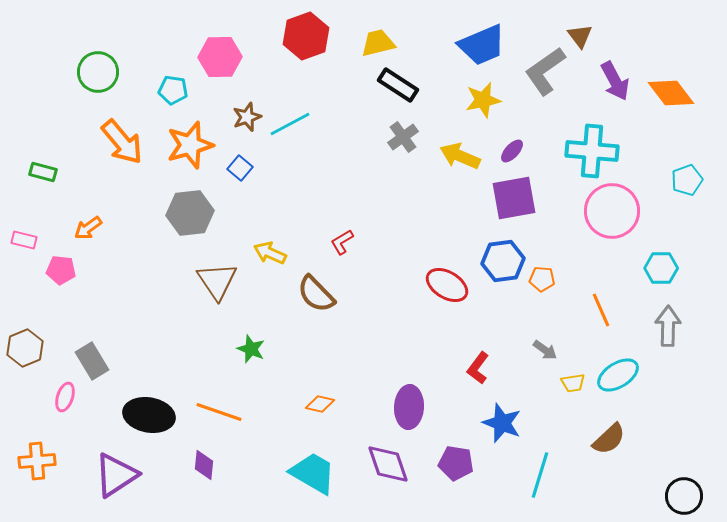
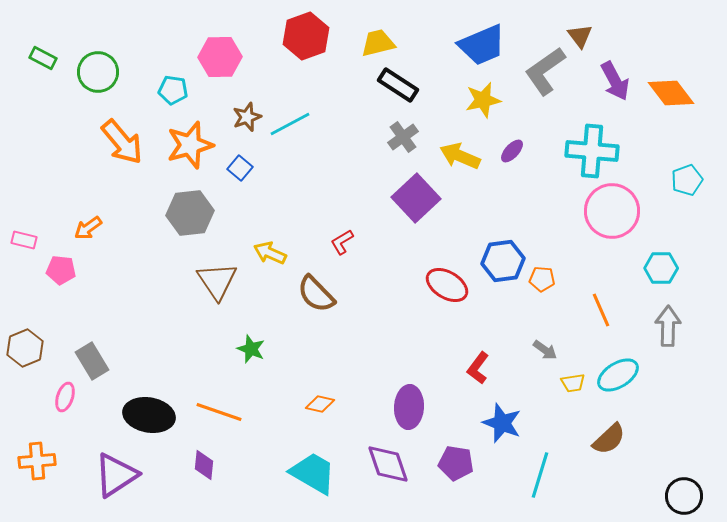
green rectangle at (43, 172): moved 114 px up; rotated 12 degrees clockwise
purple square at (514, 198): moved 98 px left; rotated 33 degrees counterclockwise
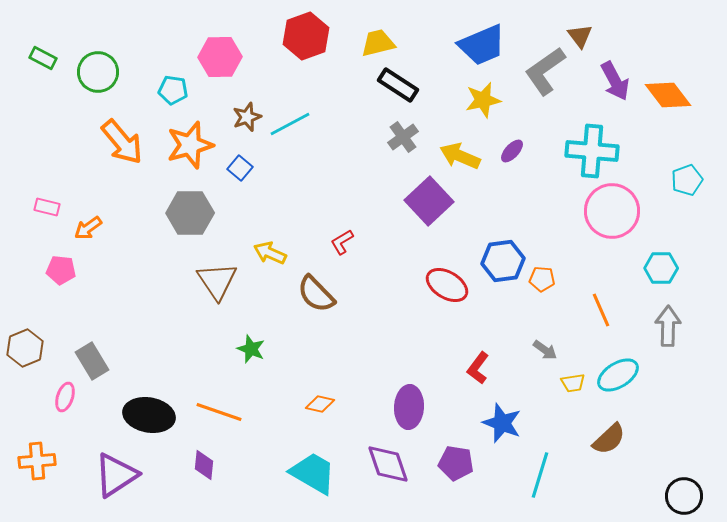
orange diamond at (671, 93): moved 3 px left, 2 px down
purple square at (416, 198): moved 13 px right, 3 px down
gray hexagon at (190, 213): rotated 6 degrees clockwise
pink rectangle at (24, 240): moved 23 px right, 33 px up
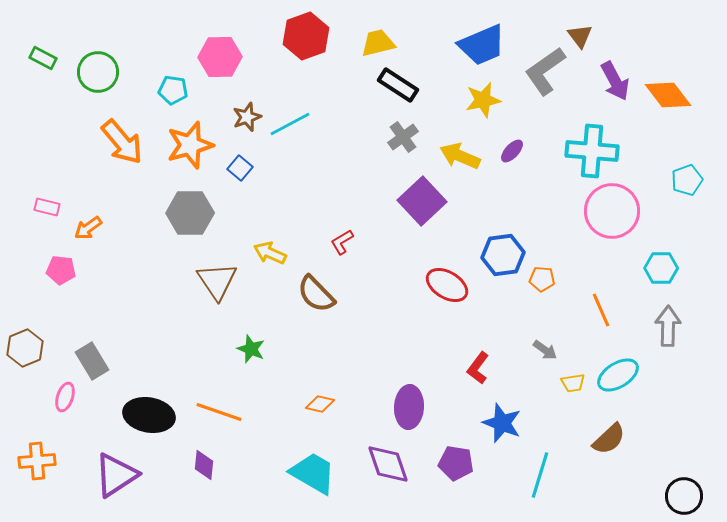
purple square at (429, 201): moved 7 px left
blue hexagon at (503, 261): moved 6 px up
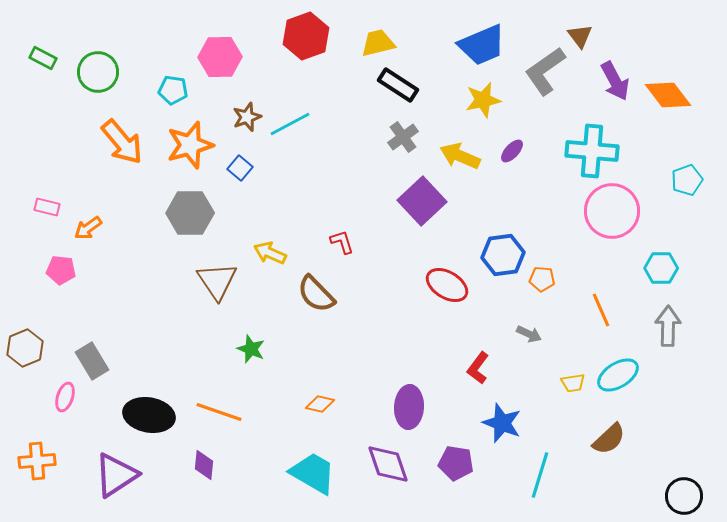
red L-shape at (342, 242): rotated 104 degrees clockwise
gray arrow at (545, 350): moved 16 px left, 16 px up; rotated 10 degrees counterclockwise
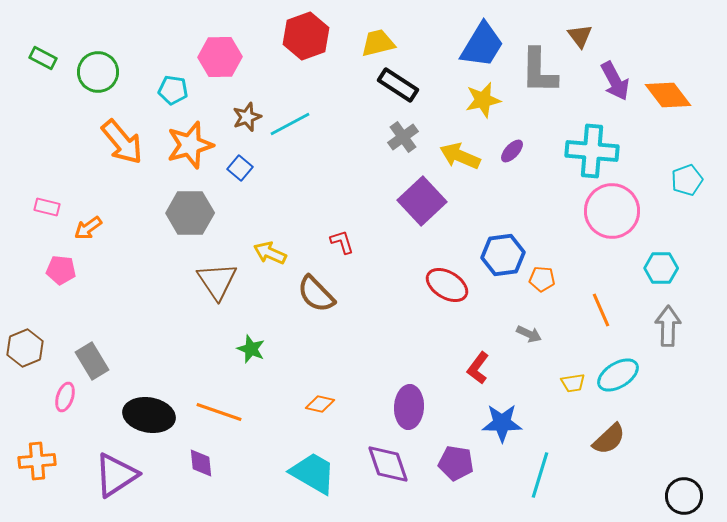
blue trapezoid at (482, 45): rotated 36 degrees counterclockwise
gray L-shape at (545, 71): moved 6 px left; rotated 54 degrees counterclockwise
blue star at (502, 423): rotated 21 degrees counterclockwise
purple diamond at (204, 465): moved 3 px left, 2 px up; rotated 12 degrees counterclockwise
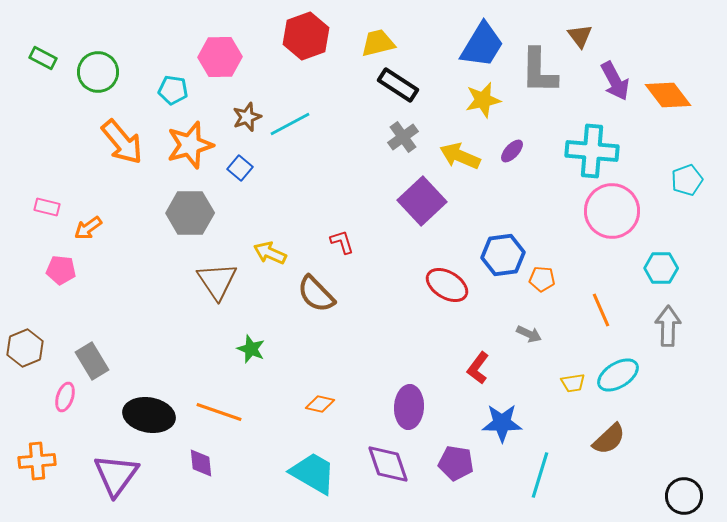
purple triangle at (116, 475): rotated 21 degrees counterclockwise
